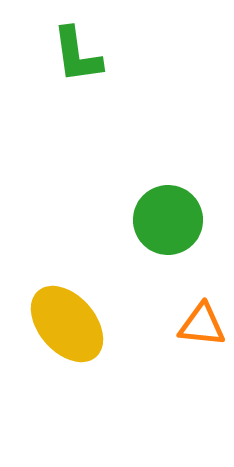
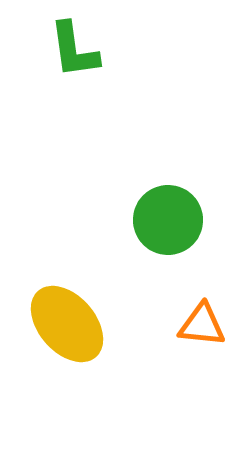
green L-shape: moved 3 px left, 5 px up
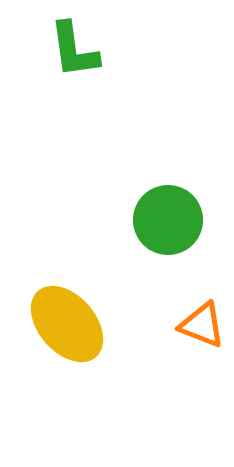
orange triangle: rotated 15 degrees clockwise
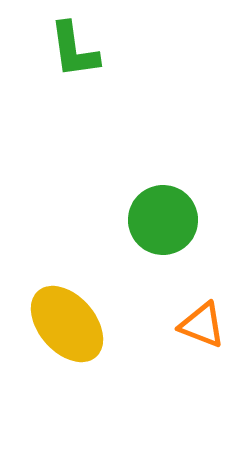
green circle: moved 5 px left
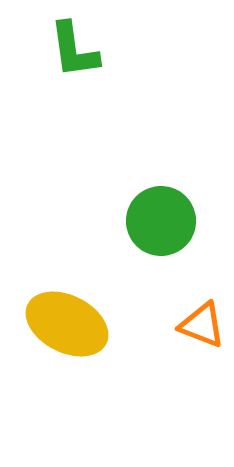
green circle: moved 2 px left, 1 px down
yellow ellipse: rotated 22 degrees counterclockwise
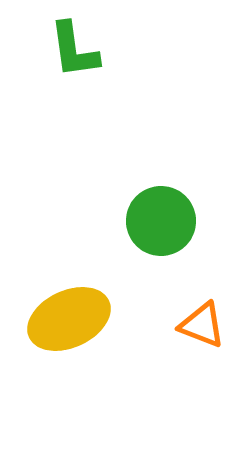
yellow ellipse: moved 2 px right, 5 px up; rotated 52 degrees counterclockwise
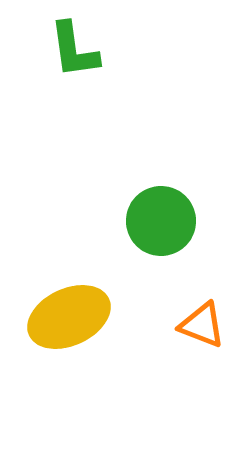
yellow ellipse: moved 2 px up
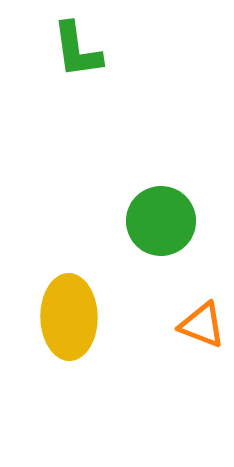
green L-shape: moved 3 px right
yellow ellipse: rotated 66 degrees counterclockwise
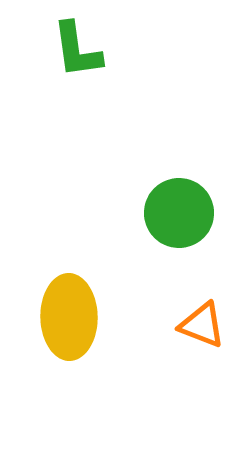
green circle: moved 18 px right, 8 px up
